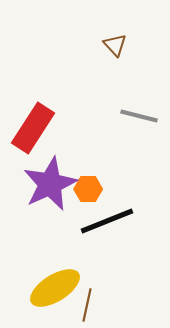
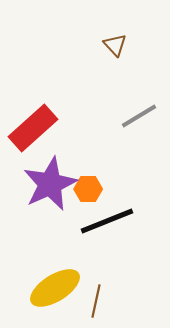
gray line: rotated 45 degrees counterclockwise
red rectangle: rotated 15 degrees clockwise
brown line: moved 9 px right, 4 px up
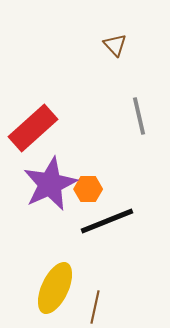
gray line: rotated 72 degrees counterclockwise
yellow ellipse: rotated 33 degrees counterclockwise
brown line: moved 1 px left, 6 px down
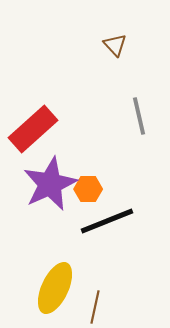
red rectangle: moved 1 px down
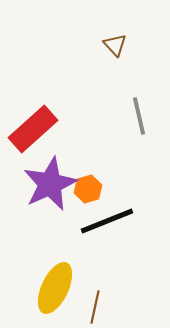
orange hexagon: rotated 16 degrees counterclockwise
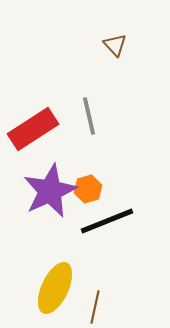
gray line: moved 50 px left
red rectangle: rotated 9 degrees clockwise
purple star: moved 7 px down
